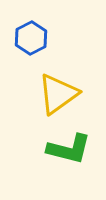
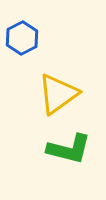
blue hexagon: moved 9 px left
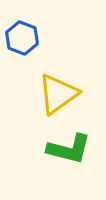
blue hexagon: rotated 12 degrees counterclockwise
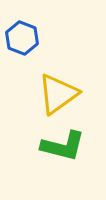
green L-shape: moved 6 px left, 3 px up
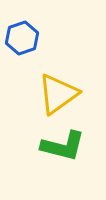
blue hexagon: rotated 20 degrees clockwise
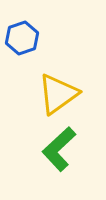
green L-shape: moved 4 px left, 3 px down; rotated 123 degrees clockwise
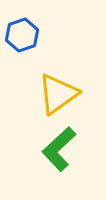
blue hexagon: moved 3 px up
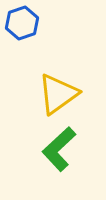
blue hexagon: moved 12 px up
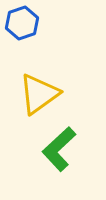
yellow triangle: moved 19 px left
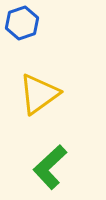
green L-shape: moved 9 px left, 18 px down
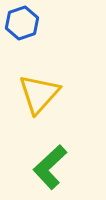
yellow triangle: rotated 12 degrees counterclockwise
